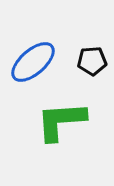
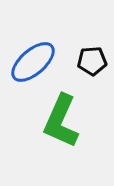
green L-shape: rotated 62 degrees counterclockwise
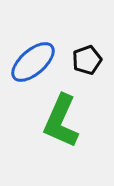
black pentagon: moved 5 px left, 1 px up; rotated 16 degrees counterclockwise
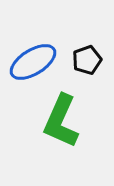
blue ellipse: rotated 9 degrees clockwise
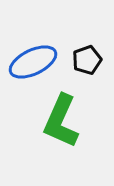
blue ellipse: rotated 6 degrees clockwise
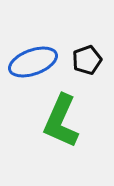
blue ellipse: rotated 6 degrees clockwise
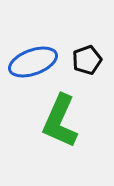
green L-shape: moved 1 px left
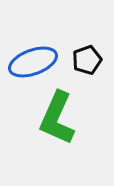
green L-shape: moved 3 px left, 3 px up
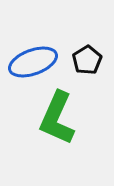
black pentagon: rotated 12 degrees counterclockwise
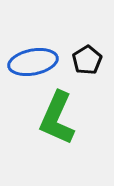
blue ellipse: rotated 9 degrees clockwise
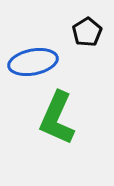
black pentagon: moved 28 px up
